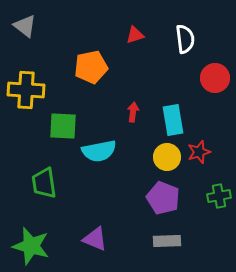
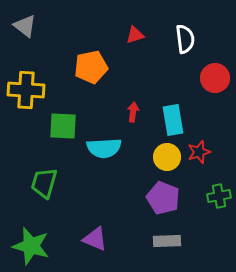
cyan semicircle: moved 5 px right, 3 px up; rotated 8 degrees clockwise
green trapezoid: rotated 24 degrees clockwise
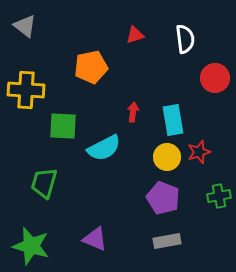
cyan semicircle: rotated 24 degrees counterclockwise
gray rectangle: rotated 8 degrees counterclockwise
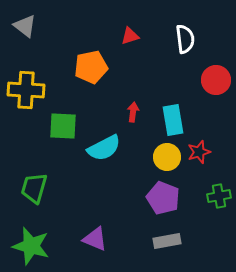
red triangle: moved 5 px left, 1 px down
red circle: moved 1 px right, 2 px down
green trapezoid: moved 10 px left, 5 px down
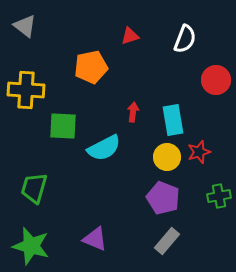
white semicircle: rotated 28 degrees clockwise
gray rectangle: rotated 40 degrees counterclockwise
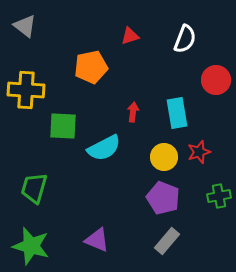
cyan rectangle: moved 4 px right, 7 px up
yellow circle: moved 3 px left
purple triangle: moved 2 px right, 1 px down
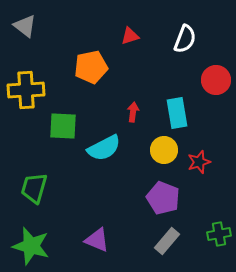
yellow cross: rotated 6 degrees counterclockwise
red star: moved 10 px down
yellow circle: moved 7 px up
green cross: moved 38 px down
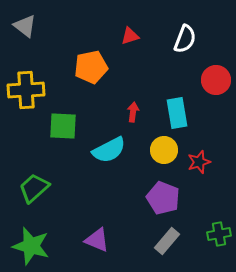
cyan semicircle: moved 5 px right, 2 px down
green trapezoid: rotated 32 degrees clockwise
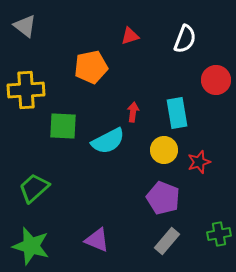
cyan semicircle: moved 1 px left, 9 px up
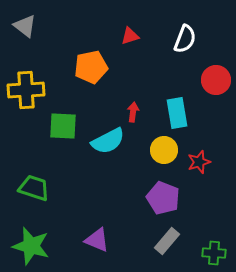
green trapezoid: rotated 60 degrees clockwise
green cross: moved 5 px left, 19 px down; rotated 15 degrees clockwise
